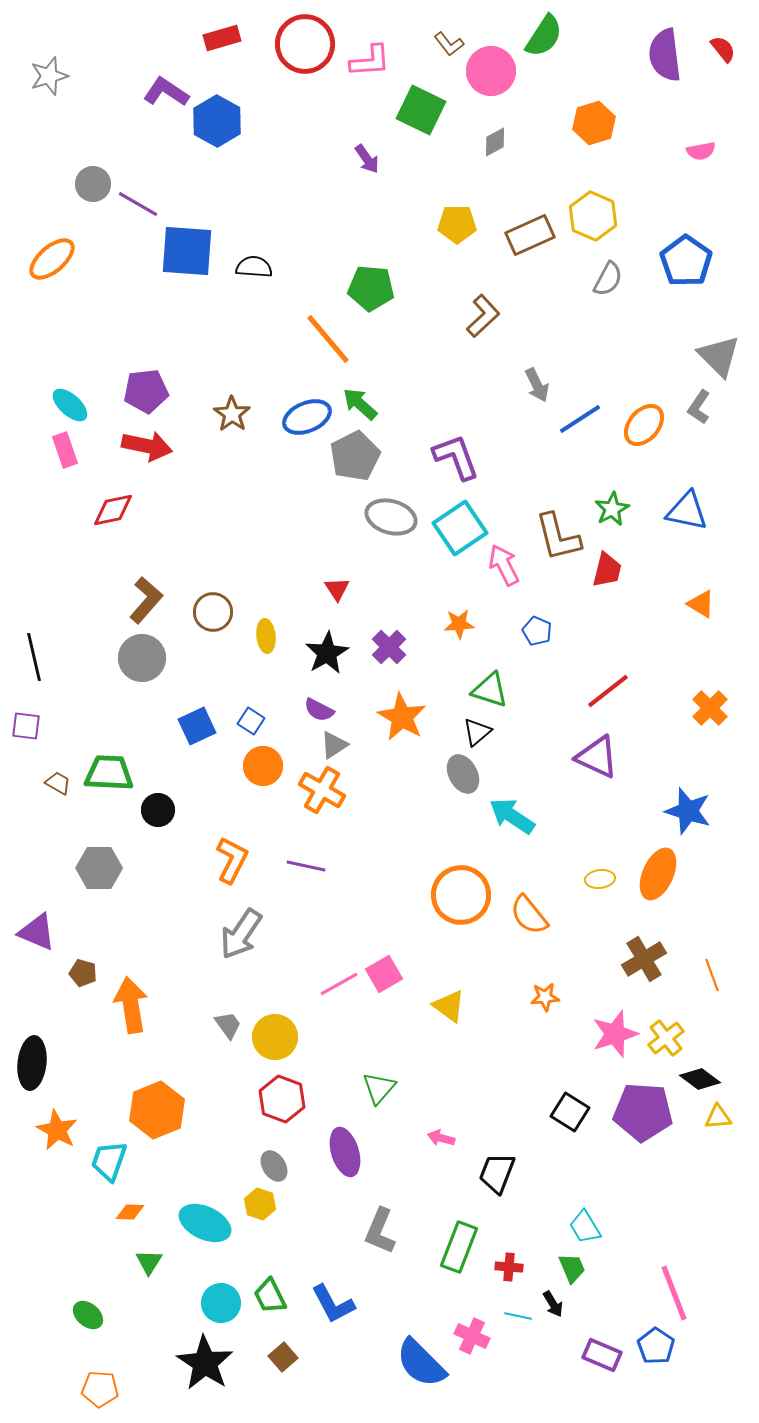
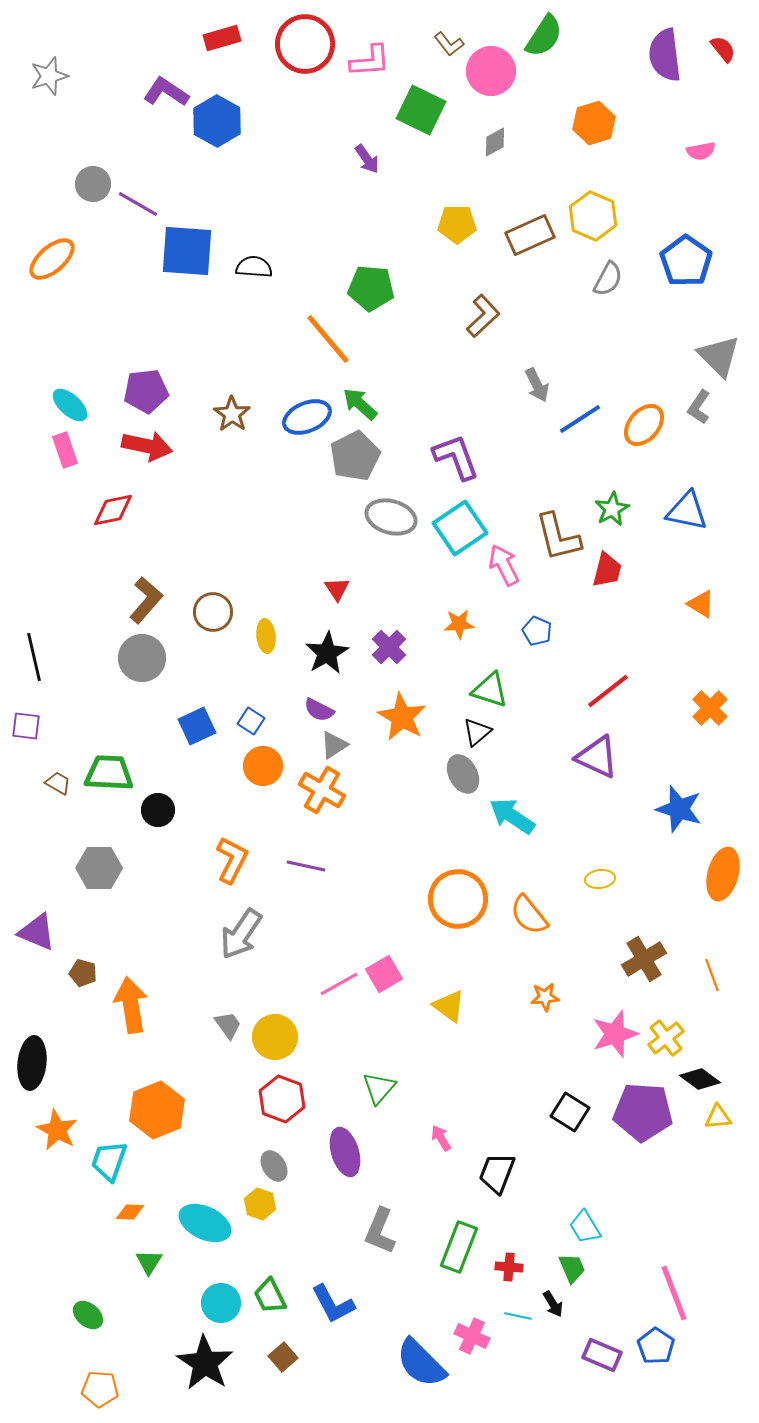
blue star at (688, 811): moved 9 px left, 2 px up
orange ellipse at (658, 874): moved 65 px right; rotated 9 degrees counterclockwise
orange circle at (461, 895): moved 3 px left, 4 px down
pink arrow at (441, 1138): rotated 44 degrees clockwise
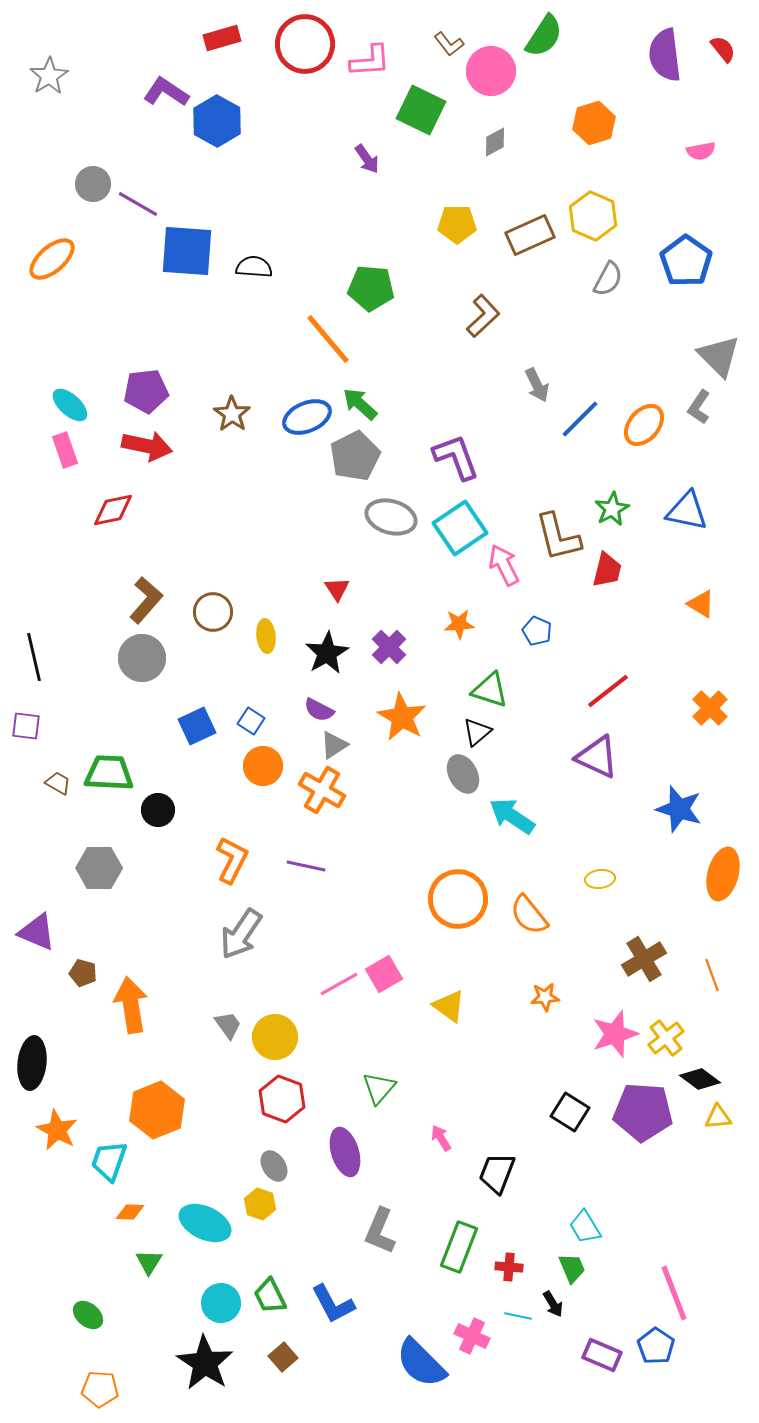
gray star at (49, 76): rotated 15 degrees counterclockwise
blue line at (580, 419): rotated 12 degrees counterclockwise
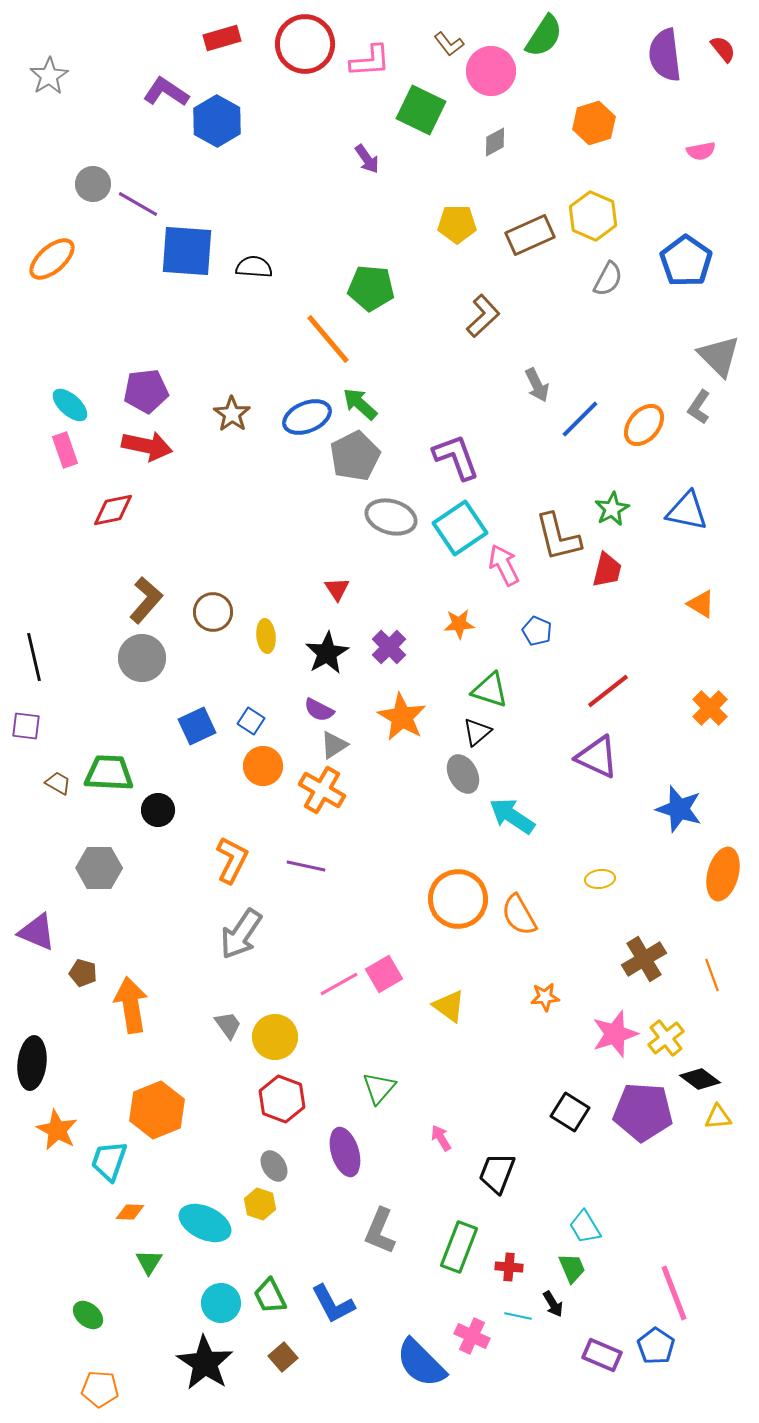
orange semicircle at (529, 915): moved 10 px left; rotated 9 degrees clockwise
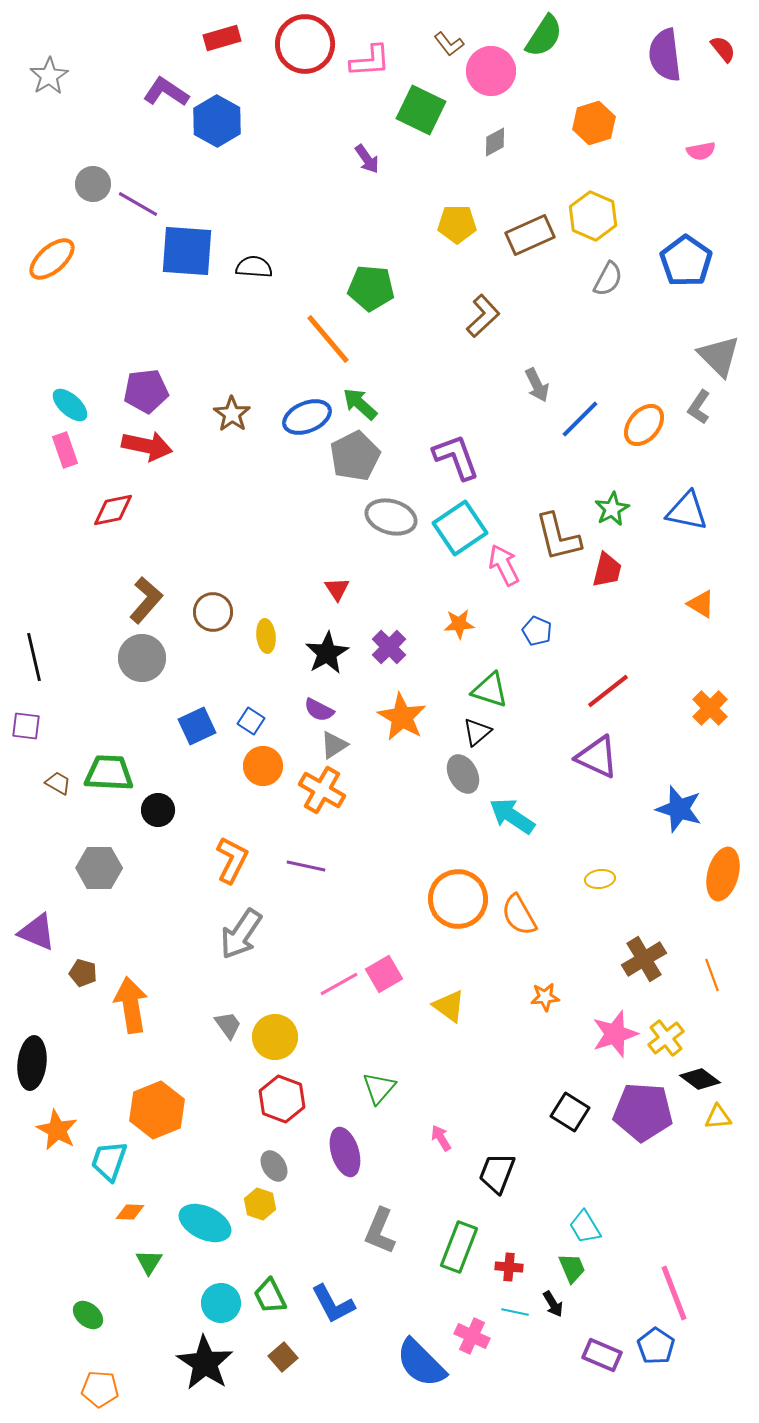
cyan line at (518, 1316): moved 3 px left, 4 px up
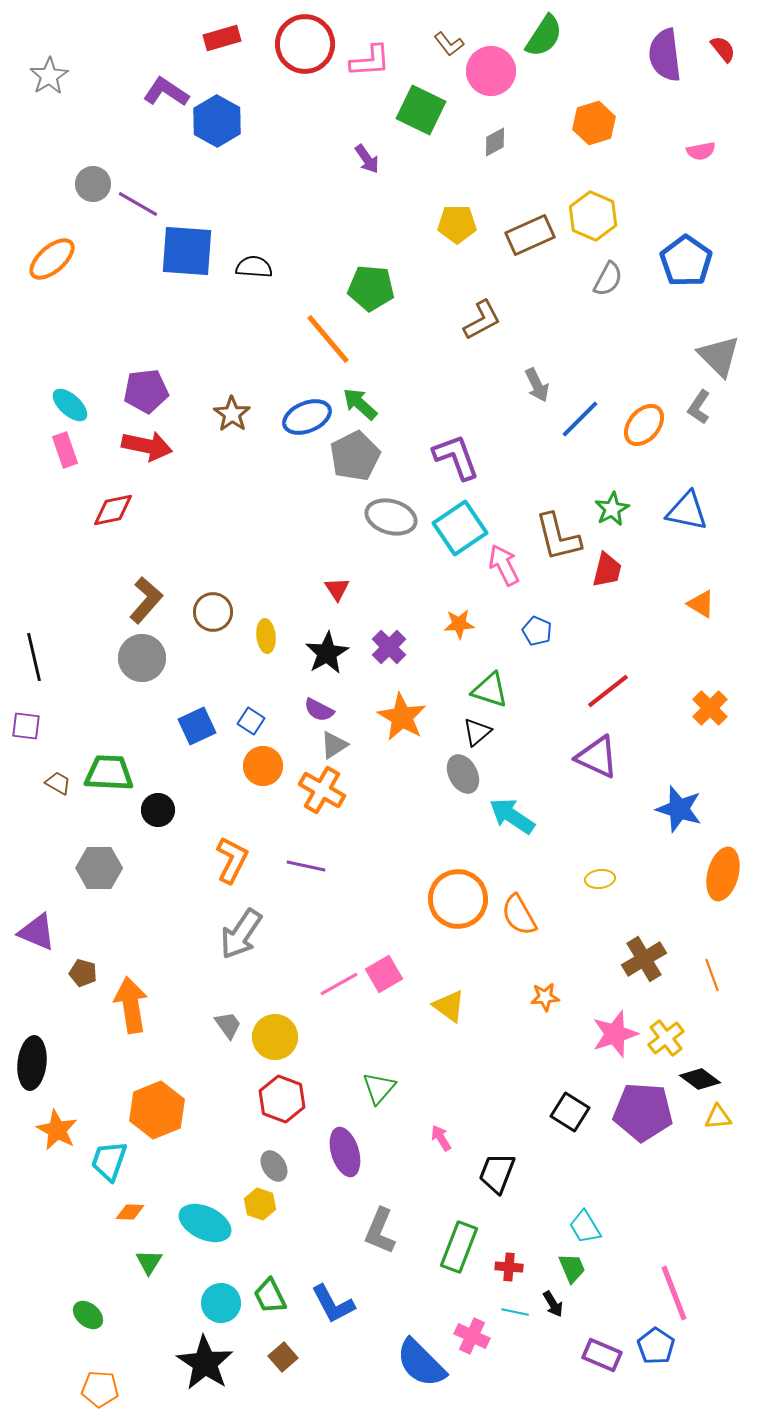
brown L-shape at (483, 316): moved 1 px left, 4 px down; rotated 15 degrees clockwise
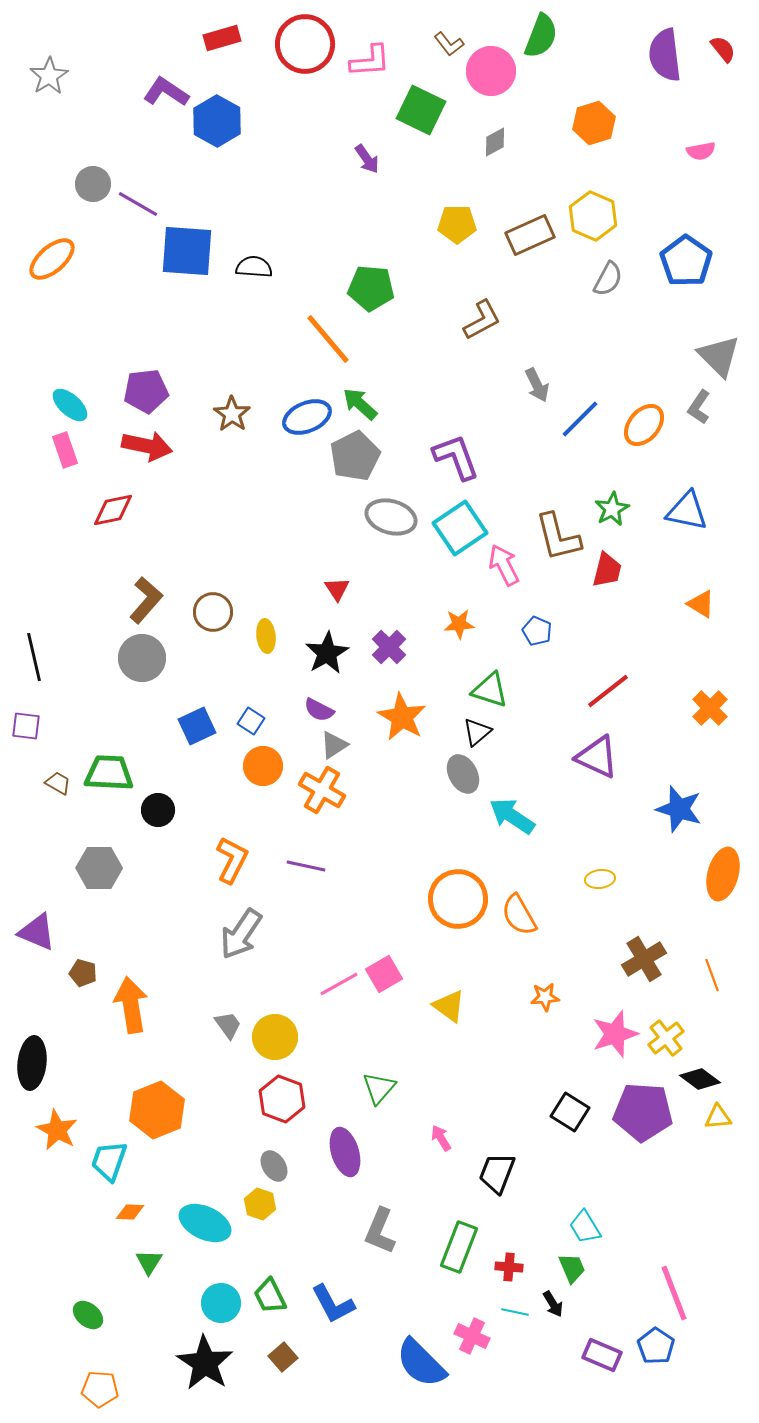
green semicircle at (544, 36): moved 3 px left; rotated 12 degrees counterclockwise
